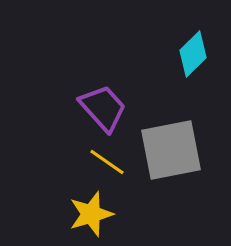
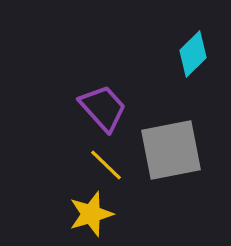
yellow line: moved 1 px left, 3 px down; rotated 9 degrees clockwise
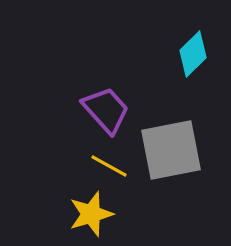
purple trapezoid: moved 3 px right, 2 px down
yellow line: moved 3 px right, 1 px down; rotated 15 degrees counterclockwise
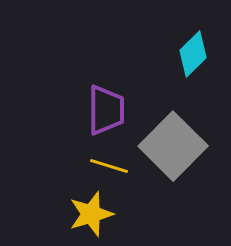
purple trapezoid: rotated 42 degrees clockwise
gray square: moved 2 px right, 4 px up; rotated 34 degrees counterclockwise
yellow line: rotated 12 degrees counterclockwise
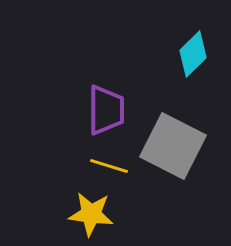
gray square: rotated 18 degrees counterclockwise
yellow star: rotated 24 degrees clockwise
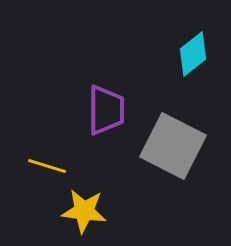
cyan diamond: rotated 6 degrees clockwise
yellow line: moved 62 px left
yellow star: moved 7 px left, 3 px up
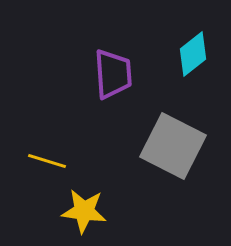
purple trapezoid: moved 7 px right, 36 px up; rotated 4 degrees counterclockwise
yellow line: moved 5 px up
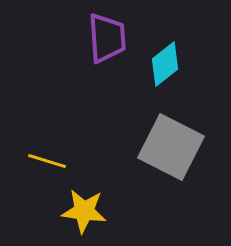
cyan diamond: moved 28 px left, 10 px down
purple trapezoid: moved 6 px left, 36 px up
gray square: moved 2 px left, 1 px down
